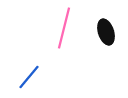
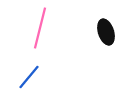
pink line: moved 24 px left
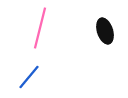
black ellipse: moved 1 px left, 1 px up
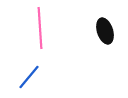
pink line: rotated 18 degrees counterclockwise
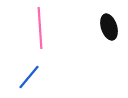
black ellipse: moved 4 px right, 4 px up
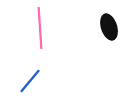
blue line: moved 1 px right, 4 px down
